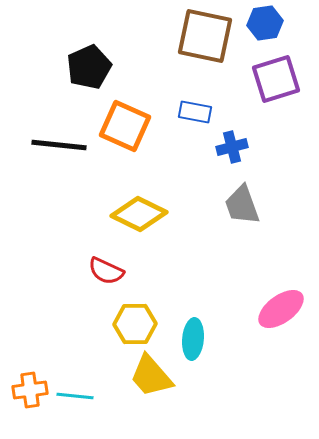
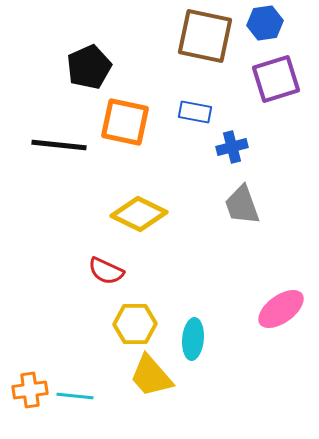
orange square: moved 4 px up; rotated 12 degrees counterclockwise
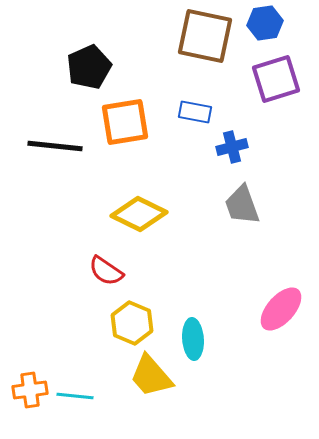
orange square: rotated 21 degrees counterclockwise
black line: moved 4 px left, 1 px down
red semicircle: rotated 9 degrees clockwise
pink ellipse: rotated 12 degrees counterclockwise
yellow hexagon: moved 3 px left, 1 px up; rotated 24 degrees clockwise
cyan ellipse: rotated 9 degrees counterclockwise
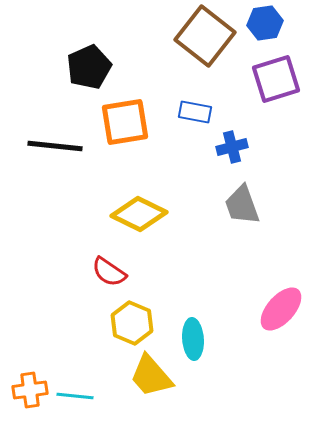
brown square: rotated 26 degrees clockwise
red semicircle: moved 3 px right, 1 px down
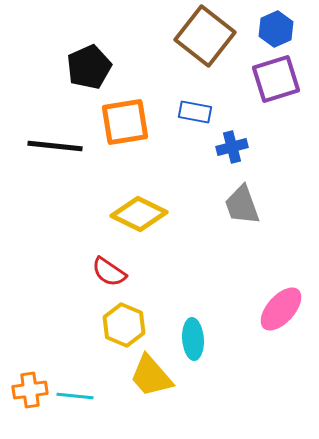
blue hexagon: moved 11 px right, 6 px down; rotated 16 degrees counterclockwise
yellow hexagon: moved 8 px left, 2 px down
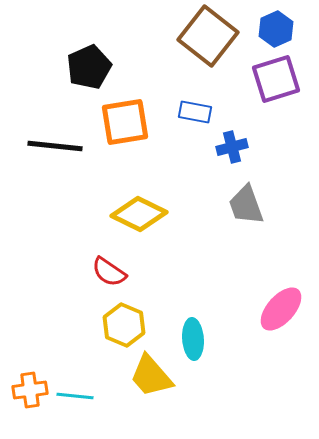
brown square: moved 3 px right
gray trapezoid: moved 4 px right
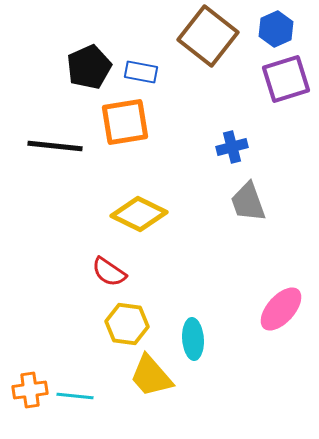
purple square: moved 10 px right
blue rectangle: moved 54 px left, 40 px up
gray trapezoid: moved 2 px right, 3 px up
yellow hexagon: moved 3 px right, 1 px up; rotated 15 degrees counterclockwise
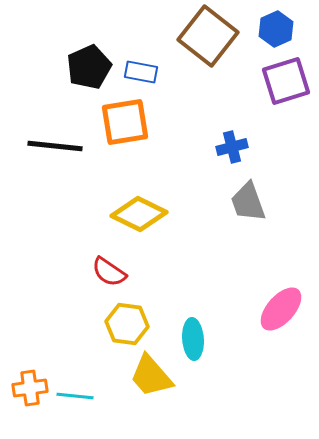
purple square: moved 2 px down
orange cross: moved 2 px up
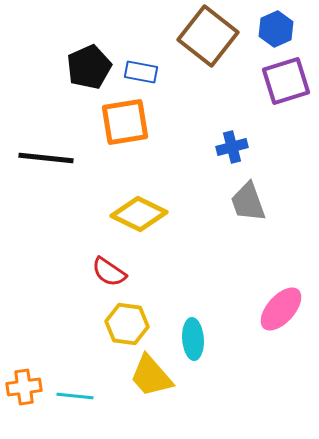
black line: moved 9 px left, 12 px down
orange cross: moved 6 px left, 1 px up
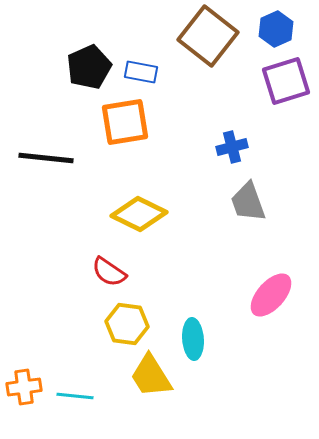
pink ellipse: moved 10 px left, 14 px up
yellow trapezoid: rotated 9 degrees clockwise
